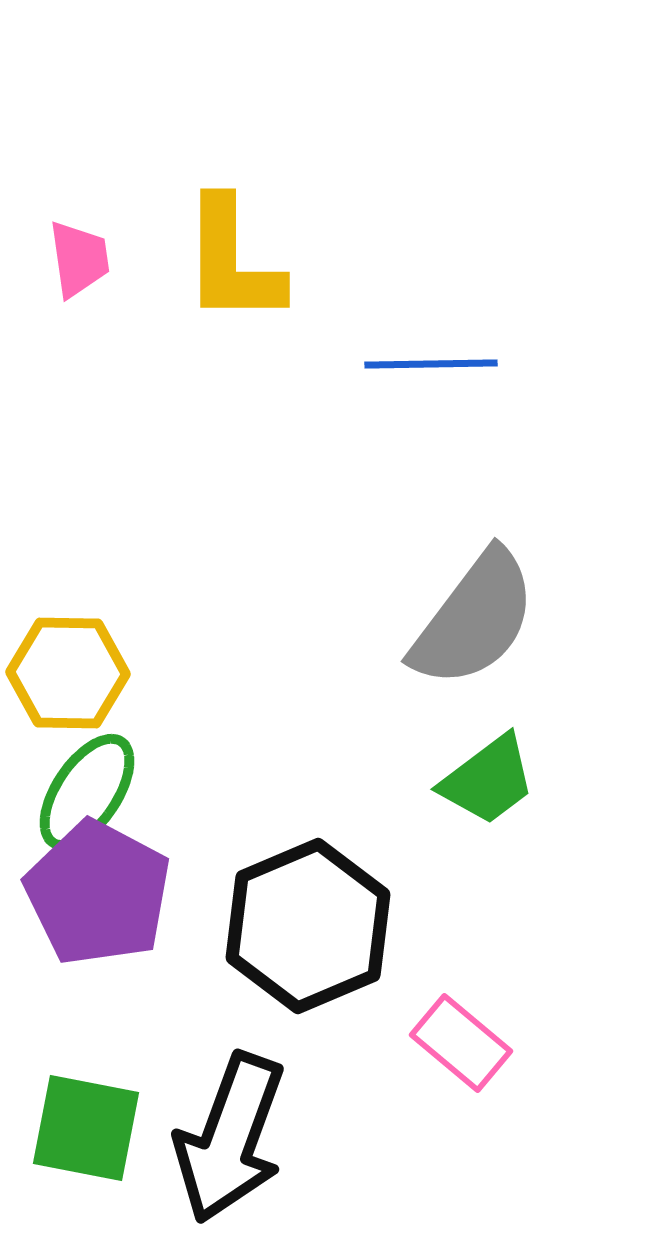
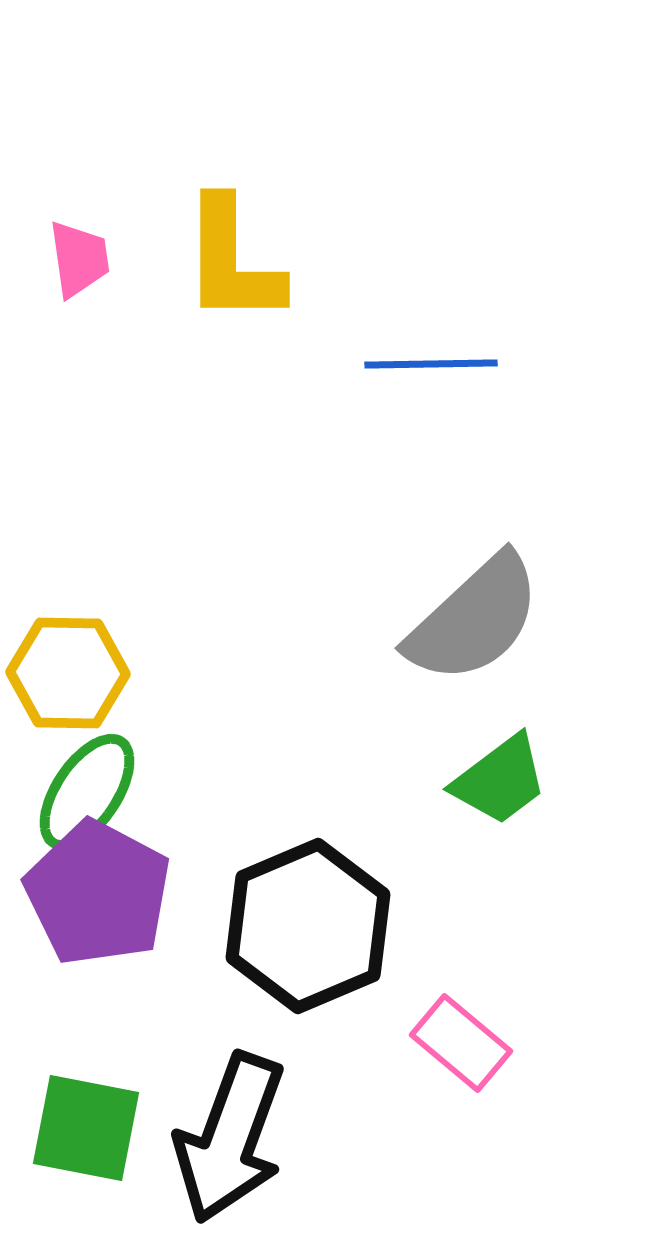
gray semicircle: rotated 10 degrees clockwise
green trapezoid: moved 12 px right
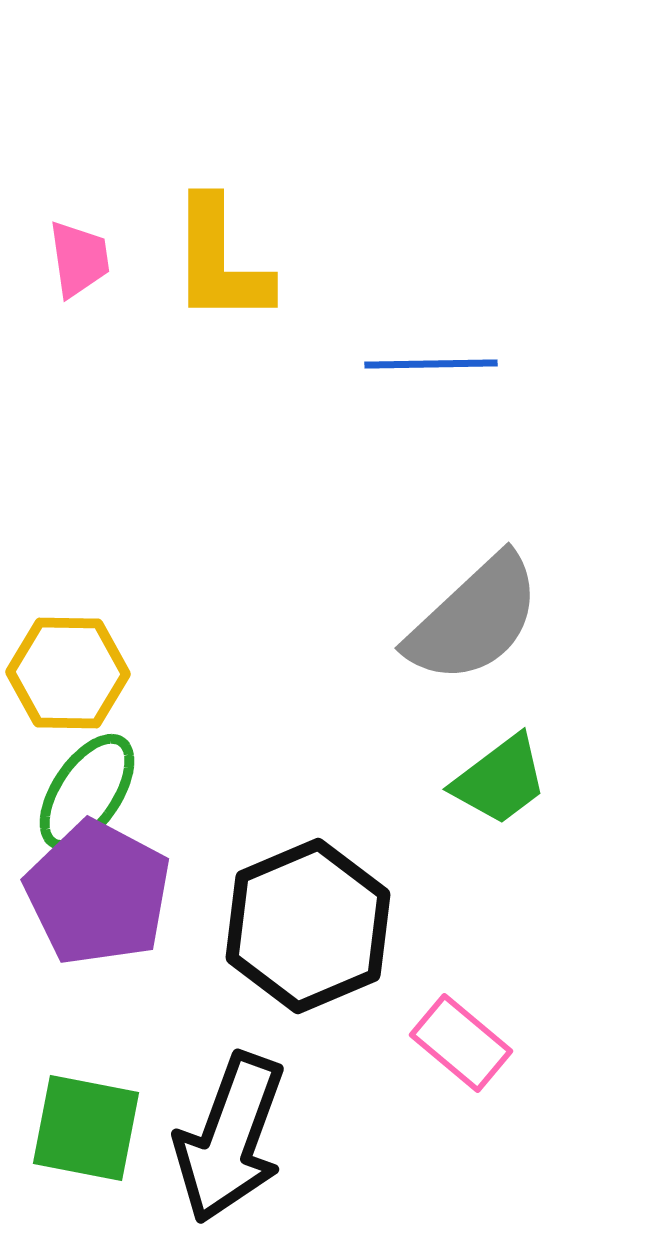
yellow L-shape: moved 12 px left
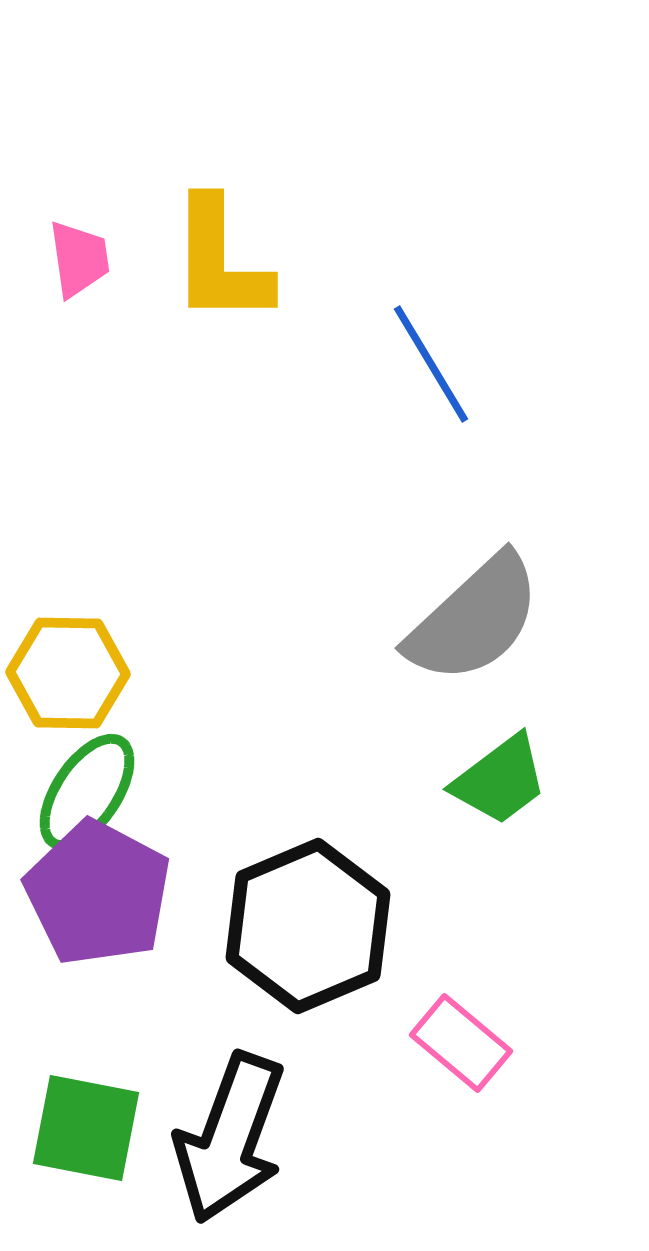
blue line: rotated 60 degrees clockwise
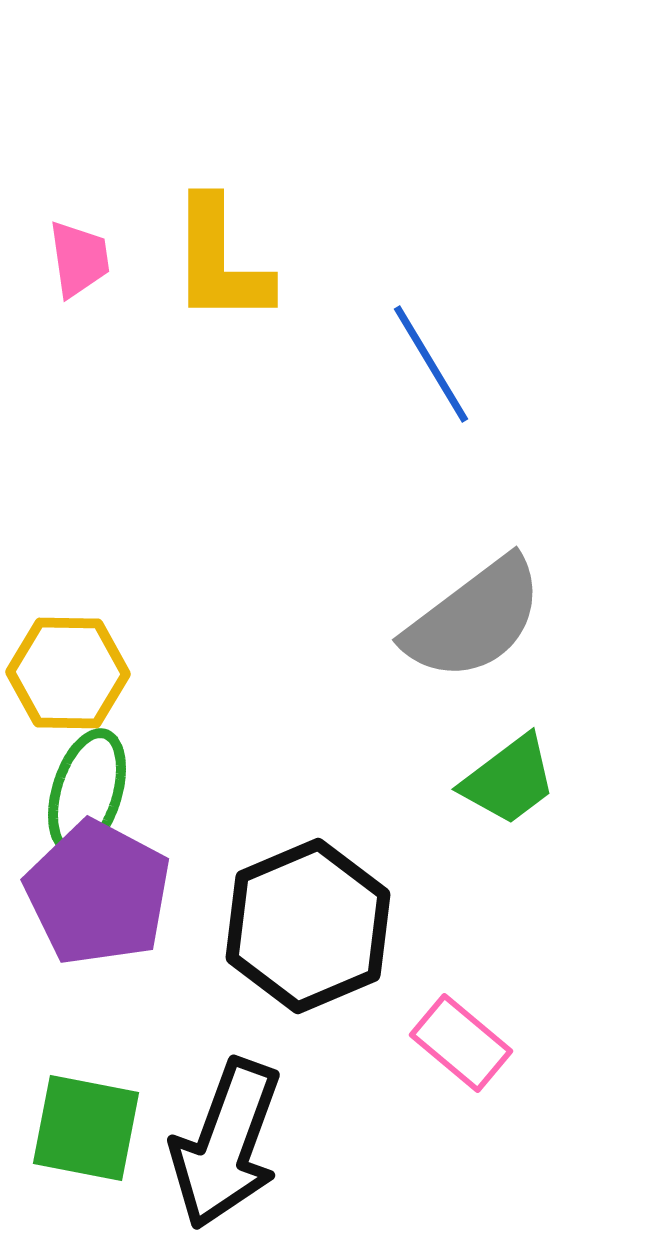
gray semicircle: rotated 6 degrees clockwise
green trapezoid: moved 9 px right
green ellipse: rotated 17 degrees counterclockwise
black arrow: moved 4 px left, 6 px down
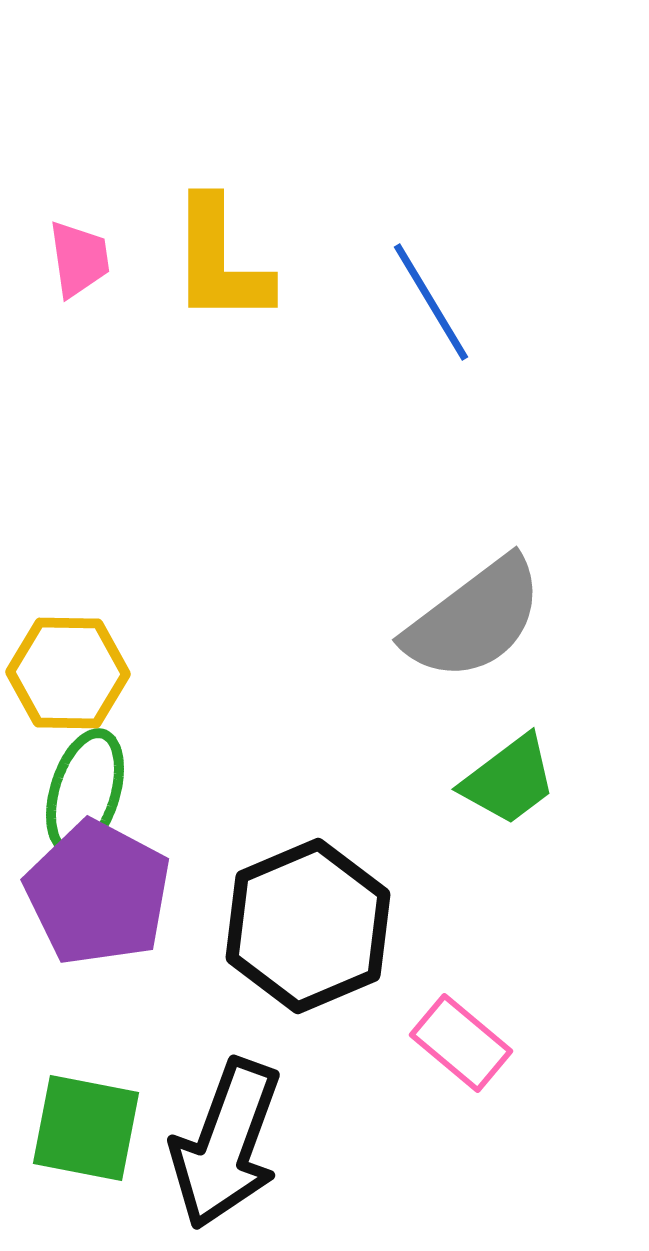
blue line: moved 62 px up
green ellipse: moved 2 px left
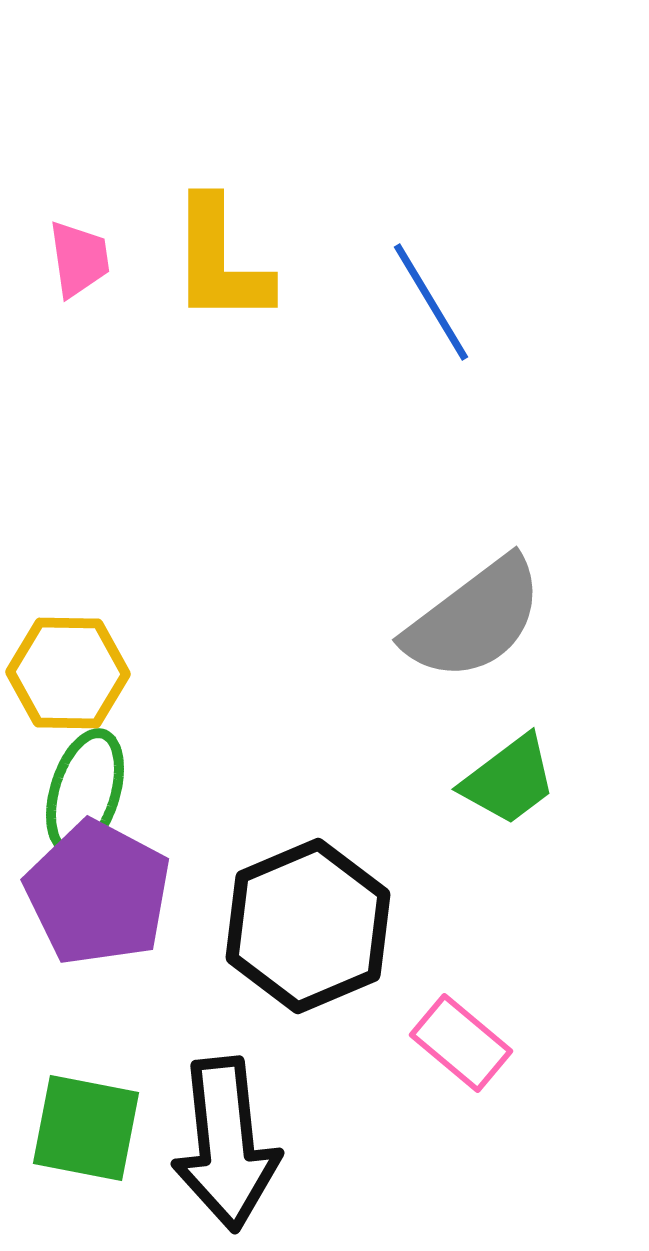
black arrow: rotated 26 degrees counterclockwise
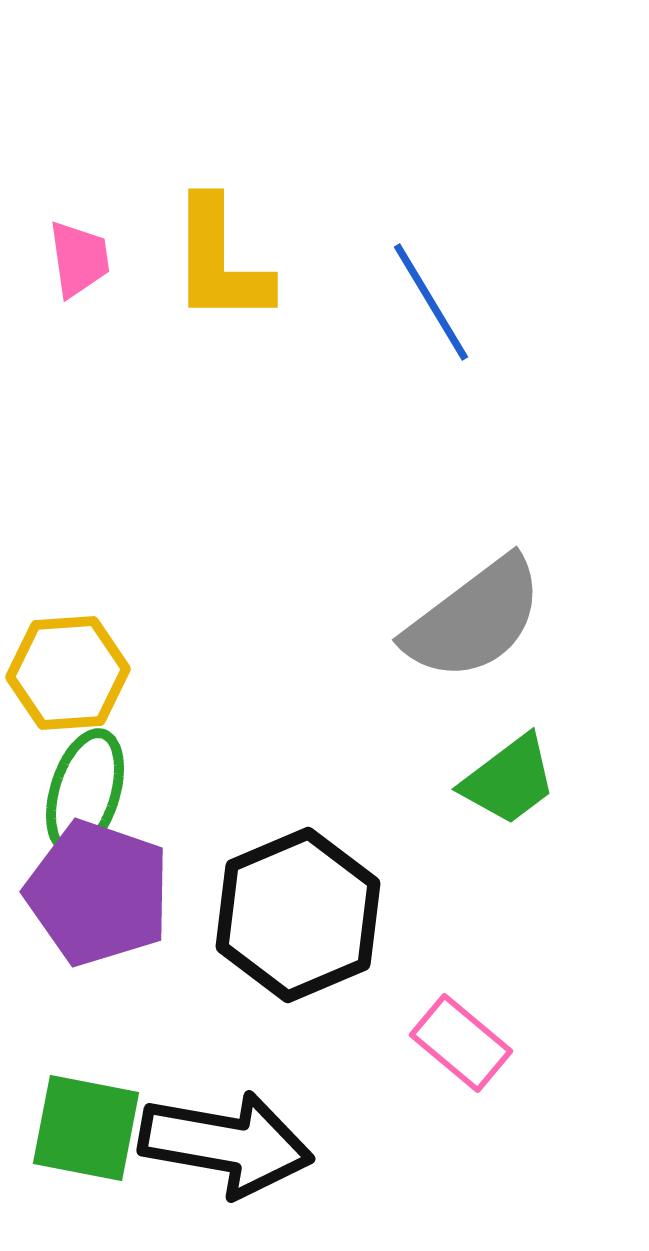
yellow hexagon: rotated 5 degrees counterclockwise
purple pentagon: rotated 9 degrees counterclockwise
black hexagon: moved 10 px left, 11 px up
black arrow: rotated 74 degrees counterclockwise
